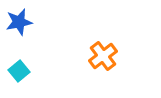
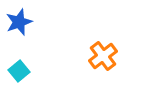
blue star: rotated 8 degrees counterclockwise
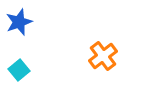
cyan square: moved 1 px up
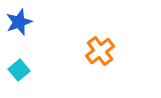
orange cross: moved 3 px left, 5 px up
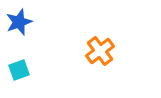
cyan square: rotated 20 degrees clockwise
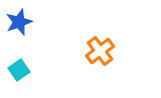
cyan square: rotated 15 degrees counterclockwise
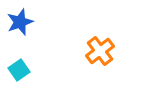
blue star: moved 1 px right
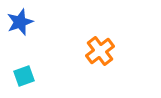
cyan square: moved 5 px right, 6 px down; rotated 15 degrees clockwise
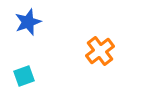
blue star: moved 8 px right
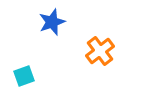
blue star: moved 24 px right
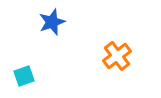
orange cross: moved 17 px right, 5 px down
